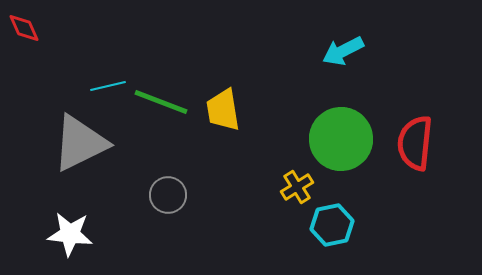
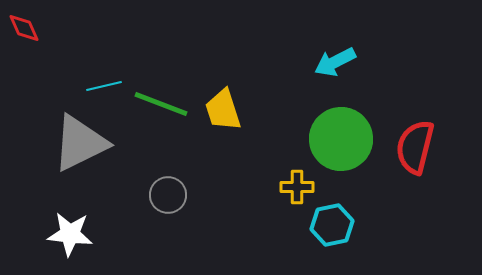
cyan arrow: moved 8 px left, 11 px down
cyan line: moved 4 px left
green line: moved 2 px down
yellow trapezoid: rotated 9 degrees counterclockwise
red semicircle: moved 4 px down; rotated 8 degrees clockwise
yellow cross: rotated 32 degrees clockwise
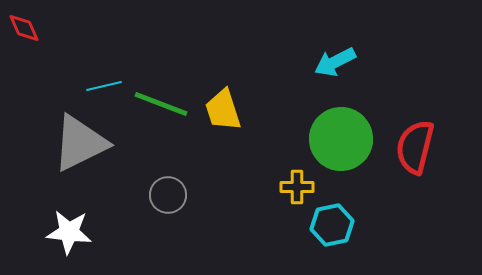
white star: moved 1 px left, 2 px up
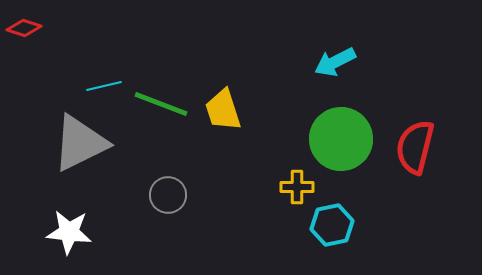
red diamond: rotated 48 degrees counterclockwise
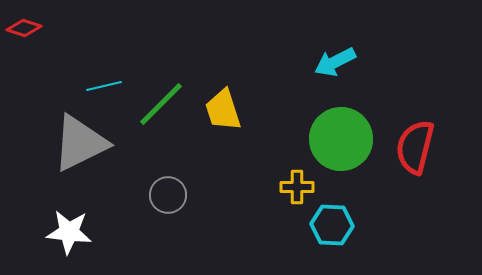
green line: rotated 66 degrees counterclockwise
cyan hexagon: rotated 15 degrees clockwise
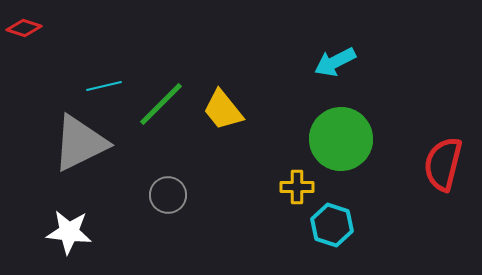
yellow trapezoid: rotated 21 degrees counterclockwise
red semicircle: moved 28 px right, 17 px down
cyan hexagon: rotated 15 degrees clockwise
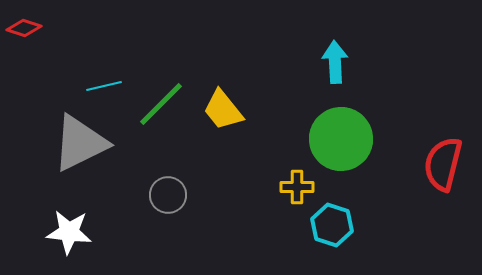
cyan arrow: rotated 114 degrees clockwise
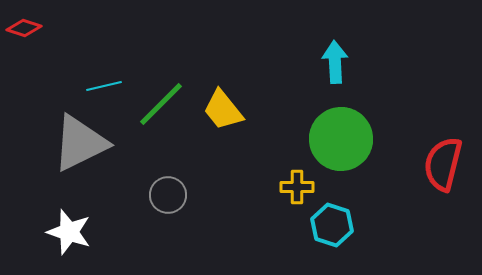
white star: rotated 12 degrees clockwise
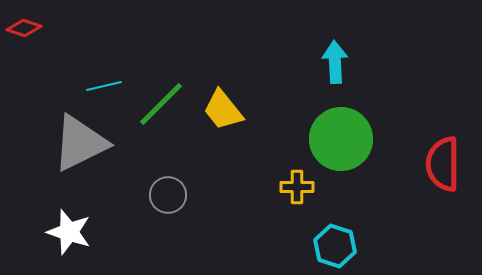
red semicircle: rotated 14 degrees counterclockwise
cyan hexagon: moved 3 px right, 21 px down
